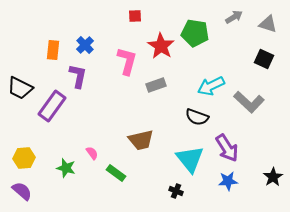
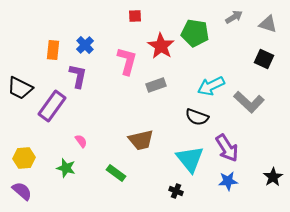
pink semicircle: moved 11 px left, 12 px up
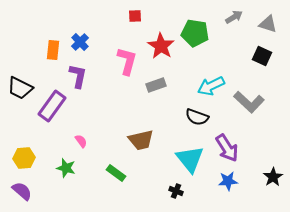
blue cross: moved 5 px left, 3 px up
black square: moved 2 px left, 3 px up
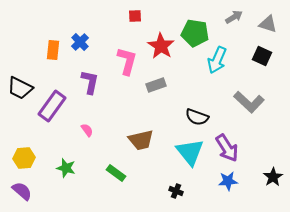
purple L-shape: moved 12 px right, 6 px down
cyan arrow: moved 6 px right, 26 px up; rotated 40 degrees counterclockwise
pink semicircle: moved 6 px right, 11 px up
cyan triangle: moved 7 px up
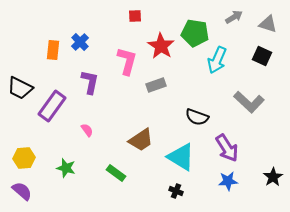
brown trapezoid: rotated 20 degrees counterclockwise
cyan triangle: moved 9 px left, 5 px down; rotated 20 degrees counterclockwise
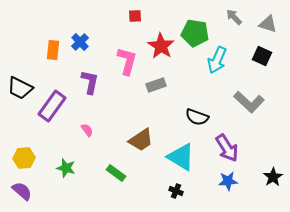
gray arrow: rotated 102 degrees counterclockwise
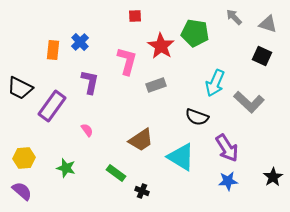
cyan arrow: moved 2 px left, 23 px down
black cross: moved 34 px left
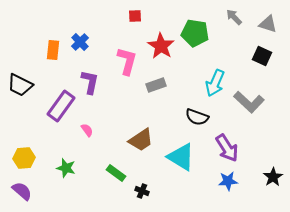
black trapezoid: moved 3 px up
purple rectangle: moved 9 px right
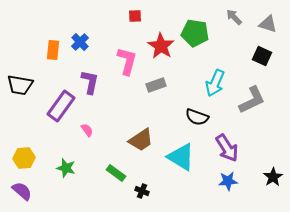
black trapezoid: rotated 16 degrees counterclockwise
gray L-shape: moved 3 px right, 2 px up; rotated 68 degrees counterclockwise
